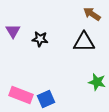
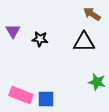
blue square: rotated 24 degrees clockwise
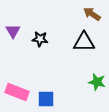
pink rectangle: moved 4 px left, 3 px up
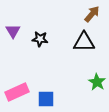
brown arrow: rotated 96 degrees clockwise
green star: rotated 18 degrees clockwise
pink rectangle: rotated 45 degrees counterclockwise
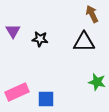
brown arrow: rotated 66 degrees counterclockwise
green star: rotated 18 degrees counterclockwise
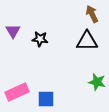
black triangle: moved 3 px right, 1 px up
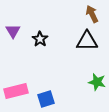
black star: rotated 28 degrees clockwise
pink rectangle: moved 1 px left, 1 px up; rotated 10 degrees clockwise
blue square: rotated 18 degrees counterclockwise
